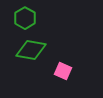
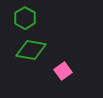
pink square: rotated 30 degrees clockwise
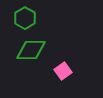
green diamond: rotated 8 degrees counterclockwise
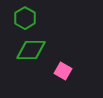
pink square: rotated 24 degrees counterclockwise
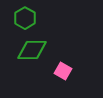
green diamond: moved 1 px right
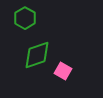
green diamond: moved 5 px right, 5 px down; rotated 20 degrees counterclockwise
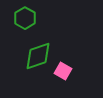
green diamond: moved 1 px right, 1 px down
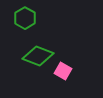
green diamond: rotated 40 degrees clockwise
